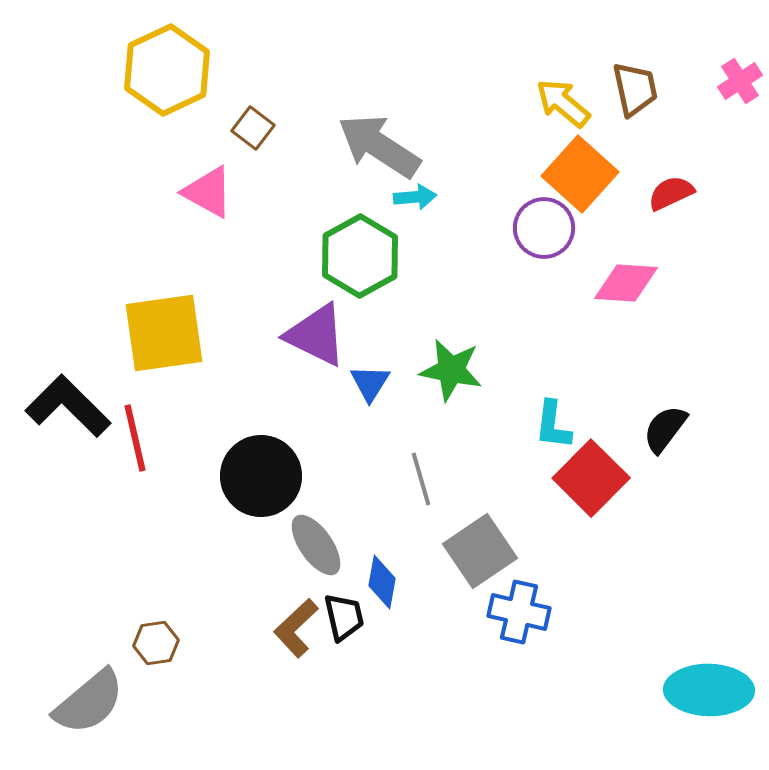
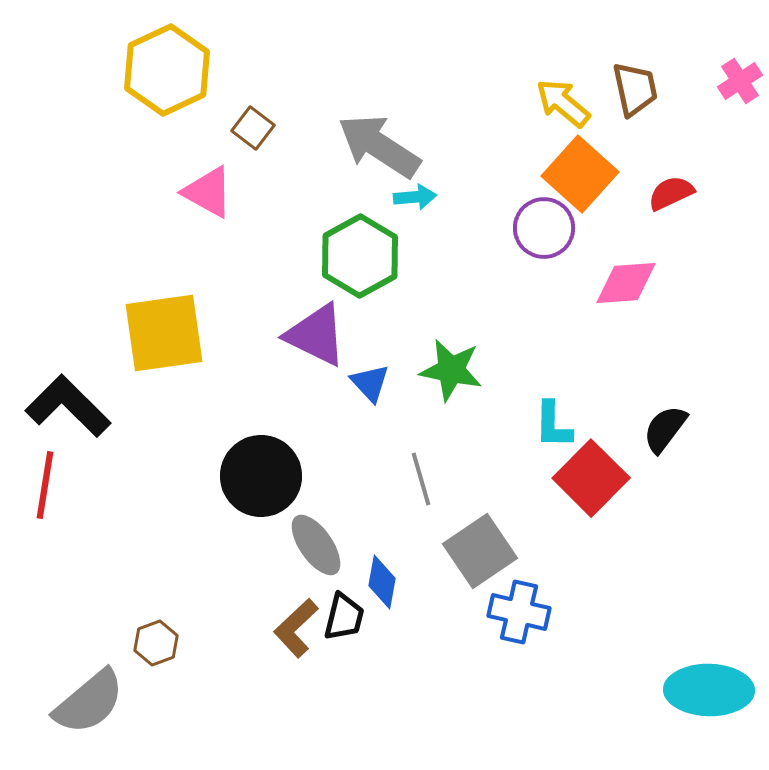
pink diamond: rotated 8 degrees counterclockwise
blue triangle: rotated 15 degrees counterclockwise
cyan L-shape: rotated 6 degrees counterclockwise
red line: moved 90 px left, 47 px down; rotated 22 degrees clockwise
black trapezoid: rotated 27 degrees clockwise
brown hexagon: rotated 12 degrees counterclockwise
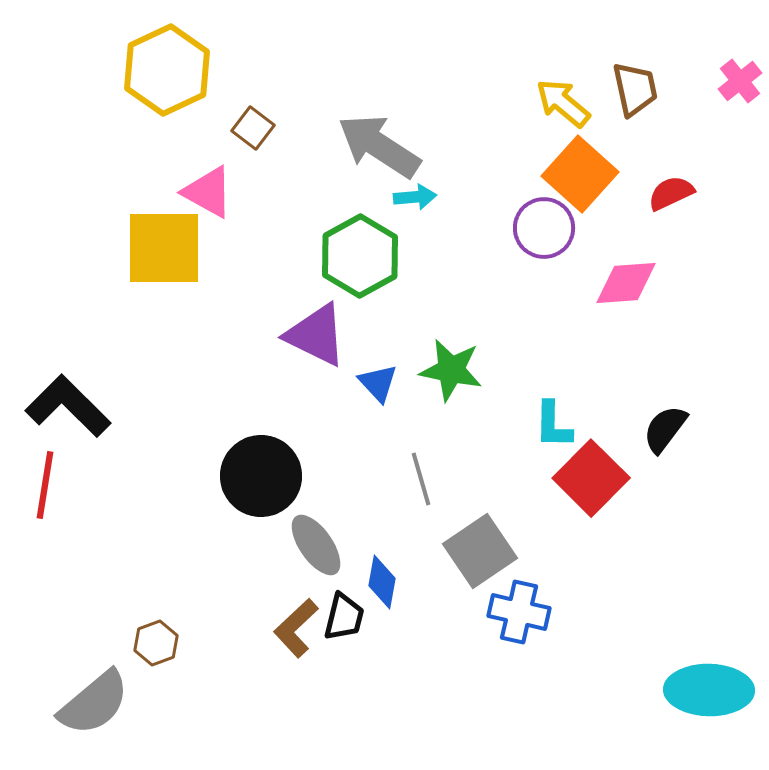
pink cross: rotated 6 degrees counterclockwise
yellow square: moved 85 px up; rotated 8 degrees clockwise
blue triangle: moved 8 px right
gray semicircle: moved 5 px right, 1 px down
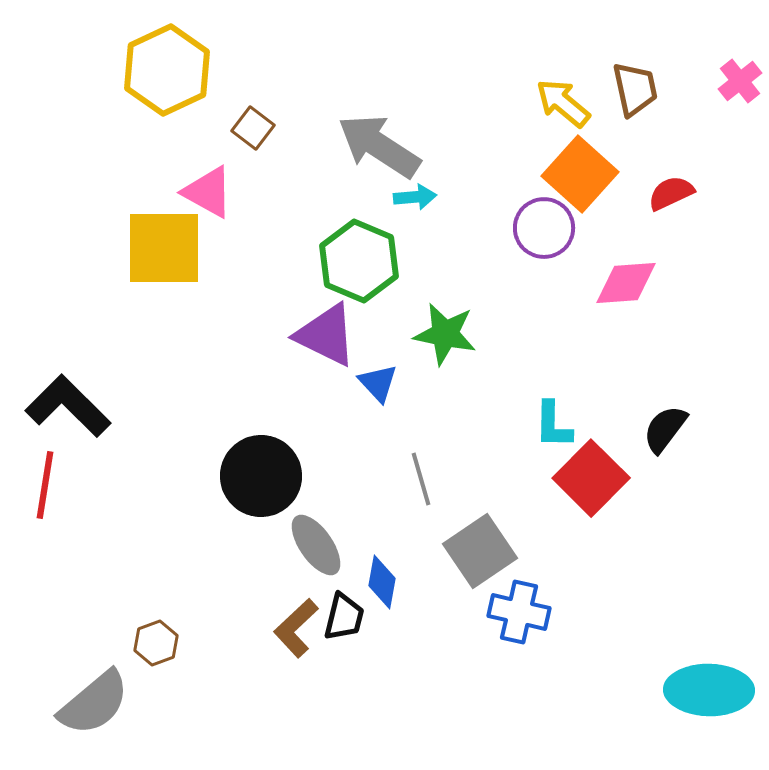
green hexagon: moved 1 px left, 5 px down; rotated 8 degrees counterclockwise
purple triangle: moved 10 px right
green star: moved 6 px left, 36 px up
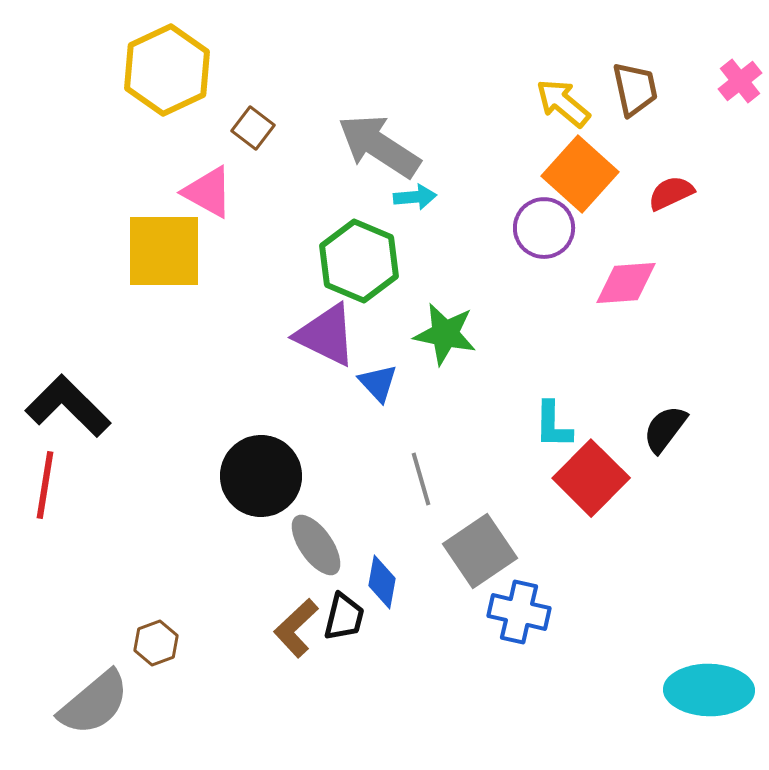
yellow square: moved 3 px down
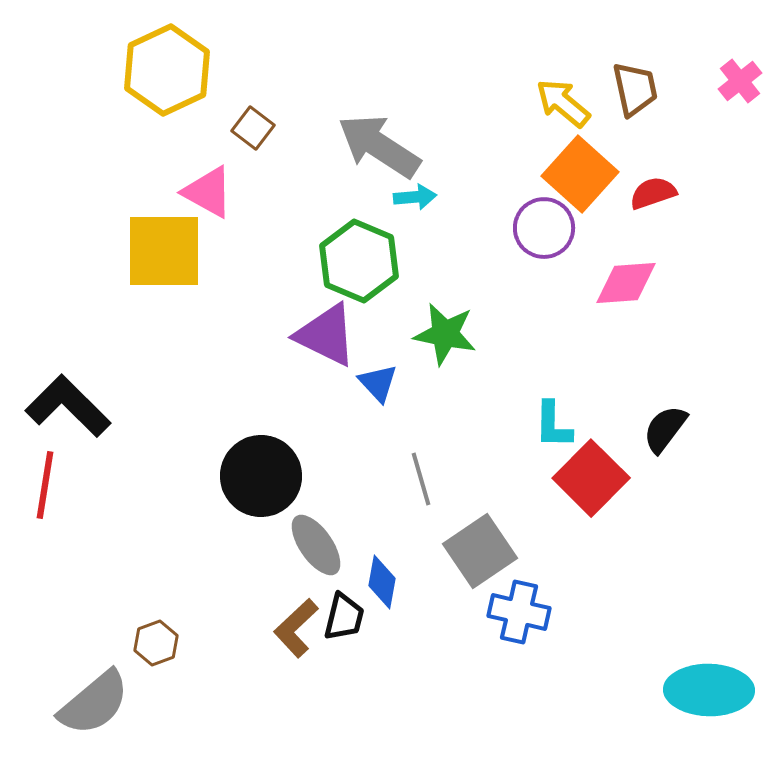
red semicircle: moved 18 px left; rotated 6 degrees clockwise
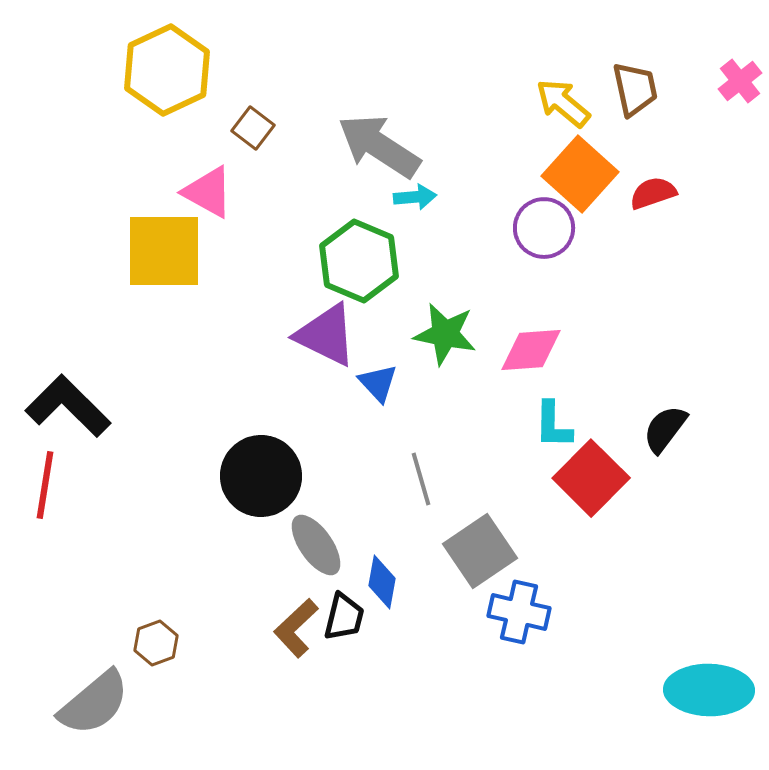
pink diamond: moved 95 px left, 67 px down
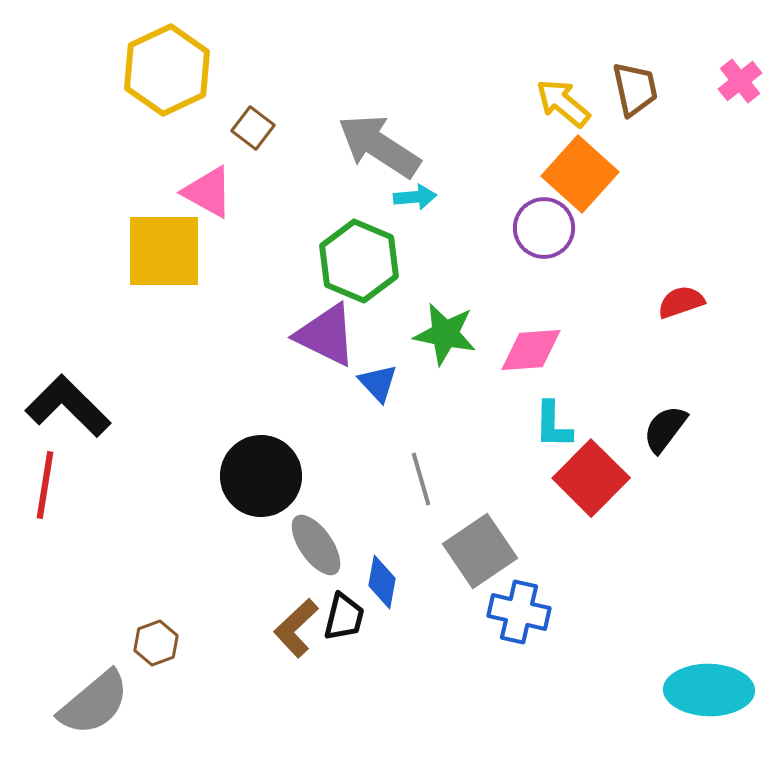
red semicircle: moved 28 px right, 109 px down
